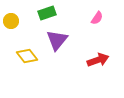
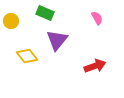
green rectangle: moved 2 px left; rotated 42 degrees clockwise
pink semicircle: rotated 64 degrees counterclockwise
red arrow: moved 3 px left, 6 px down
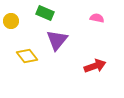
pink semicircle: rotated 48 degrees counterclockwise
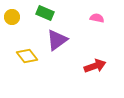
yellow circle: moved 1 px right, 4 px up
purple triangle: rotated 15 degrees clockwise
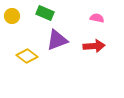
yellow circle: moved 1 px up
purple triangle: rotated 15 degrees clockwise
yellow diamond: rotated 15 degrees counterclockwise
red arrow: moved 1 px left, 20 px up; rotated 15 degrees clockwise
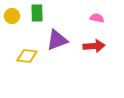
green rectangle: moved 8 px left; rotated 66 degrees clockwise
yellow diamond: rotated 30 degrees counterclockwise
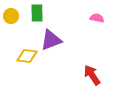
yellow circle: moved 1 px left
purple triangle: moved 6 px left
red arrow: moved 2 px left, 29 px down; rotated 120 degrees counterclockwise
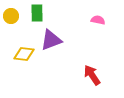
pink semicircle: moved 1 px right, 2 px down
yellow diamond: moved 3 px left, 2 px up
